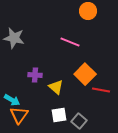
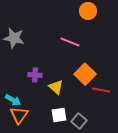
cyan arrow: moved 1 px right
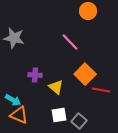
pink line: rotated 24 degrees clockwise
orange triangle: rotated 42 degrees counterclockwise
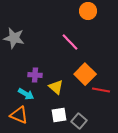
cyan arrow: moved 13 px right, 6 px up
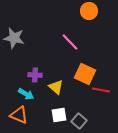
orange circle: moved 1 px right
orange square: rotated 20 degrees counterclockwise
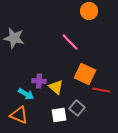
purple cross: moved 4 px right, 6 px down
gray square: moved 2 px left, 13 px up
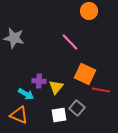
yellow triangle: rotated 28 degrees clockwise
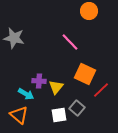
red line: rotated 54 degrees counterclockwise
orange triangle: rotated 18 degrees clockwise
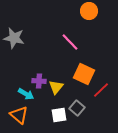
orange square: moved 1 px left
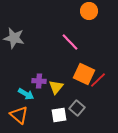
red line: moved 3 px left, 10 px up
